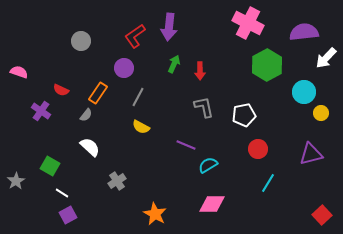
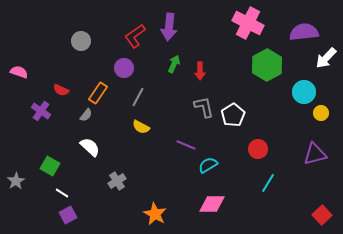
white pentagon: moved 11 px left; rotated 20 degrees counterclockwise
purple triangle: moved 4 px right
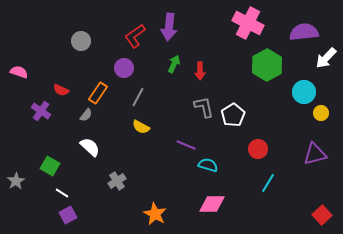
cyan semicircle: rotated 48 degrees clockwise
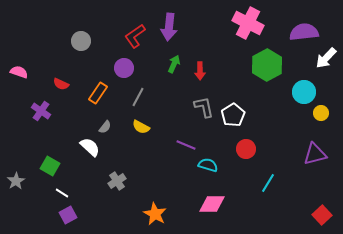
red semicircle: moved 6 px up
gray semicircle: moved 19 px right, 12 px down
red circle: moved 12 px left
